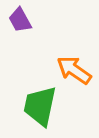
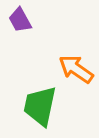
orange arrow: moved 2 px right, 1 px up
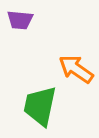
purple trapezoid: rotated 56 degrees counterclockwise
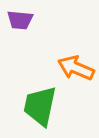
orange arrow: moved 1 px up; rotated 12 degrees counterclockwise
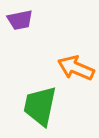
purple trapezoid: rotated 16 degrees counterclockwise
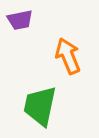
orange arrow: moved 8 px left, 12 px up; rotated 45 degrees clockwise
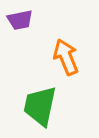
orange arrow: moved 2 px left, 1 px down
